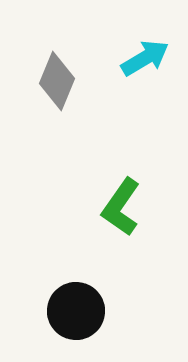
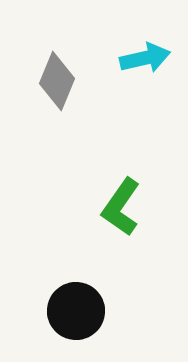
cyan arrow: rotated 18 degrees clockwise
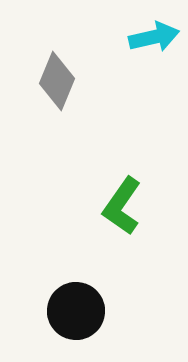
cyan arrow: moved 9 px right, 21 px up
green L-shape: moved 1 px right, 1 px up
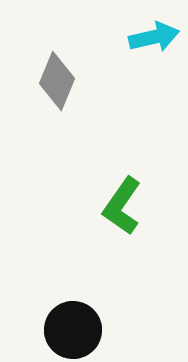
black circle: moved 3 px left, 19 px down
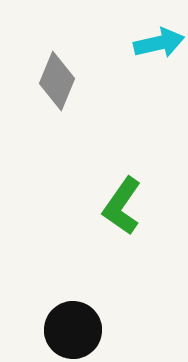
cyan arrow: moved 5 px right, 6 px down
